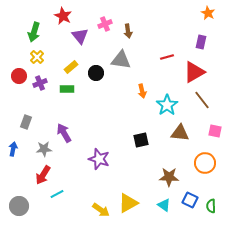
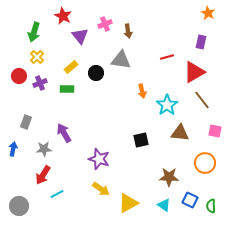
yellow arrow: moved 21 px up
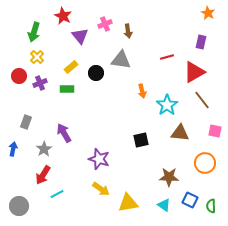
gray star: rotated 28 degrees counterclockwise
yellow triangle: rotated 20 degrees clockwise
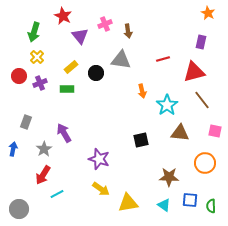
red line: moved 4 px left, 2 px down
red triangle: rotated 15 degrees clockwise
blue square: rotated 21 degrees counterclockwise
gray circle: moved 3 px down
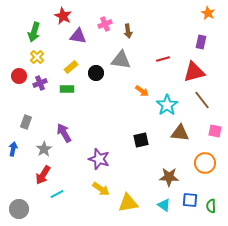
purple triangle: moved 2 px left; rotated 42 degrees counterclockwise
orange arrow: rotated 40 degrees counterclockwise
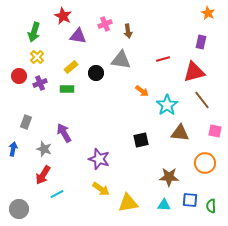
gray star: rotated 21 degrees counterclockwise
cyan triangle: rotated 32 degrees counterclockwise
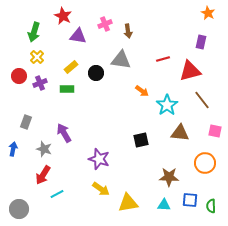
red triangle: moved 4 px left, 1 px up
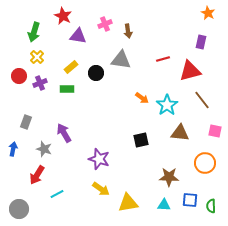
orange arrow: moved 7 px down
red arrow: moved 6 px left
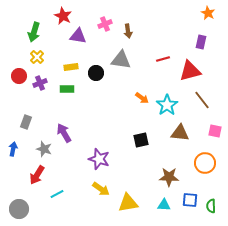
yellow rectangle: rotated 32 degrees clockwise
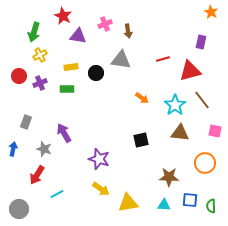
orange star: moved 3 px right, 1 px up
yellow cross: moved 3 px right, 2 px up; rotated 16 degrees clockwise
cyan star: moved 8 px right
